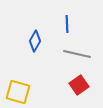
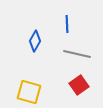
yellow square: moved 11 px right
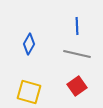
blue line: moved 10 px right, 2 px down
blue diamond: moved 6 px left, 3 px down
red square: moved 2 px left, 1 px down
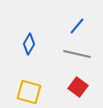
blue line: rotated 42 degrees clockwise
red square: moved 1 px right, 1 px down; rotated 18 degrees counterclockwise
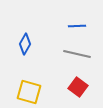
blue line: rotated 48 degrees clockwise
blue diamond: moved 4 px left
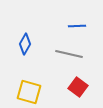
gray line: moved 8 px left
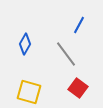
blue line: moved 2 px right, 1 px up; rotated 60 degrees counterclockwise
gray line: moved 3 px left; rotated 40 degrees clockwise
red square: moved 1 px down
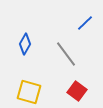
blue line: moved 6 px right, 2 px up; rotated 18 degrees clockwise
red square: moved 1 px left, 3 px down
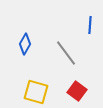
blue line: moved 5 px right, 2 px down; rotated 42 degrees counterclockwise
gray line: moved 1 px up
yellow square: moved 7 px right
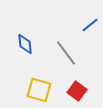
blue line: rotated 48 degrees clockwise
blue diamond: rotated 35 degrees counterclockwise
yellow square: moved 3 px right, 2 px up
